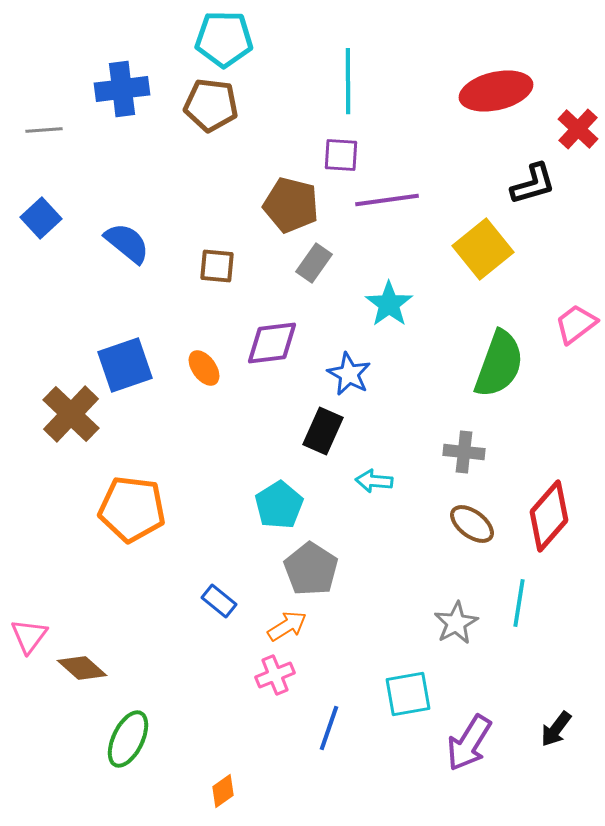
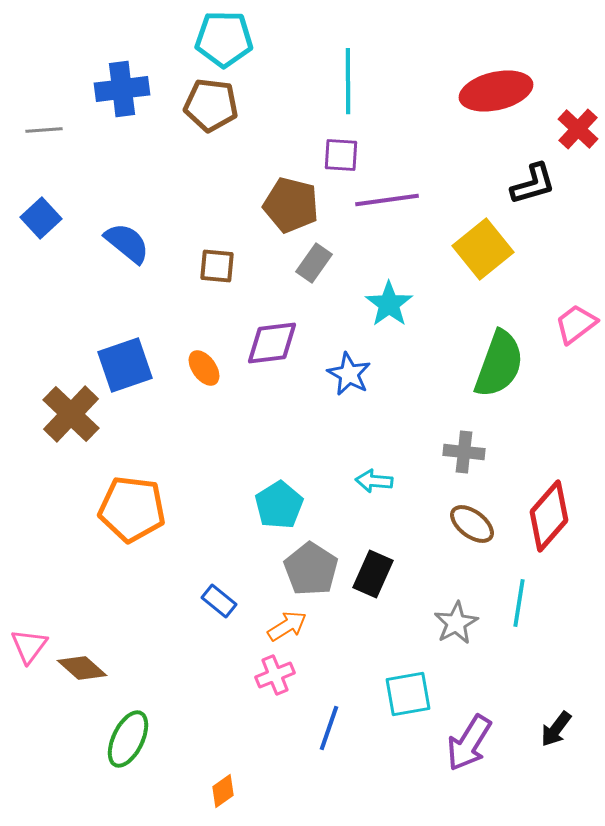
black rectangle at (323, 431): moved 50 px right, 143 px down
pink triangle at (29, 636): moved 10 px down
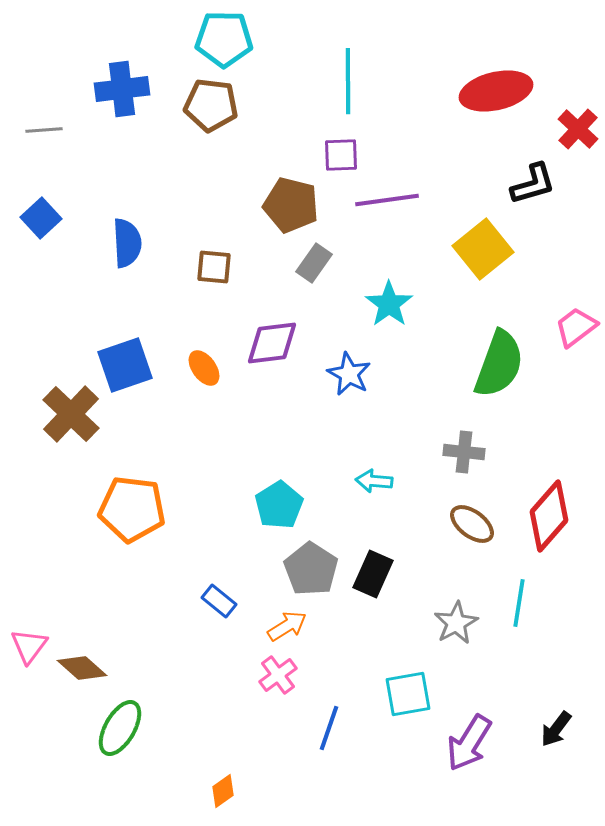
purple square at (341, 155): rotated 6 degrees counterclockwise
blue semicircle at (127, 243): rotated 48 degrees clockwise
brown square at (217, 266): moved 3 px left, 1 px down
pink trapezoid at (576, 324): moved 3 px down
pink cross at (275, 675): moved 3 px right; rotated 15 degrees counterclockwise
green ellipse at (128, 739): moved 8 px left, 11 px up; rotated 4 degrees clockwise
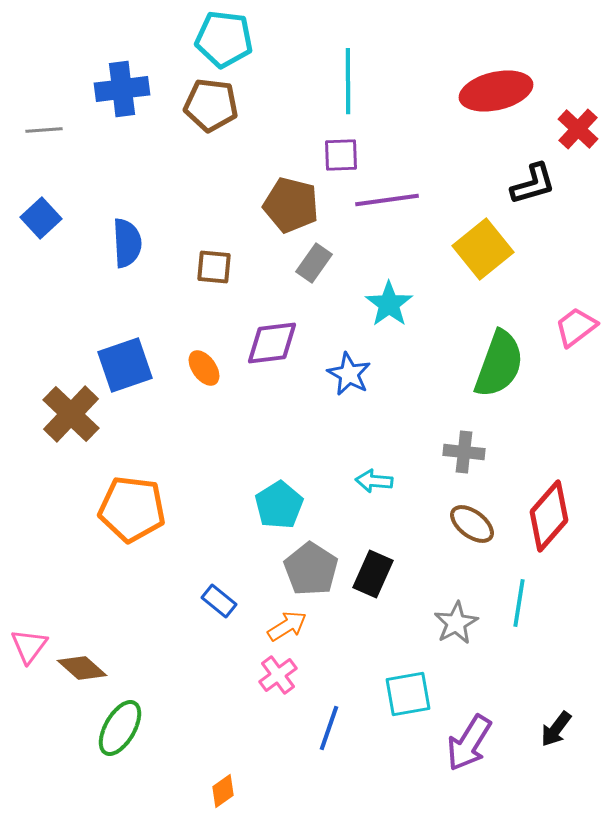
cyan pentagon at (224, 39): rotated 6 degrees clockwise
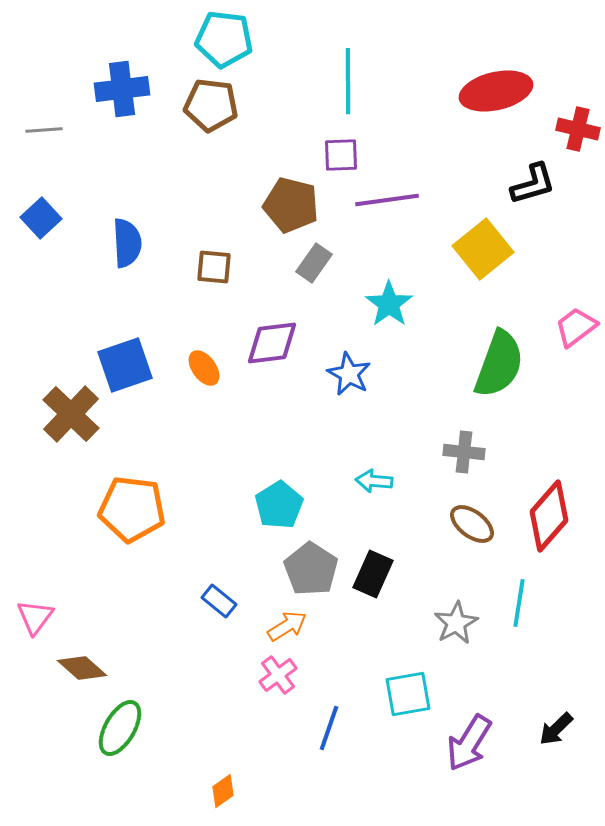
red cross at (578, 129): rotated 30 degrees counterclockwise
pink triangle at (29, 646): moved 6 px right, 29 px up
black arrow at (556, 729): rotated 9 degrees clockwise
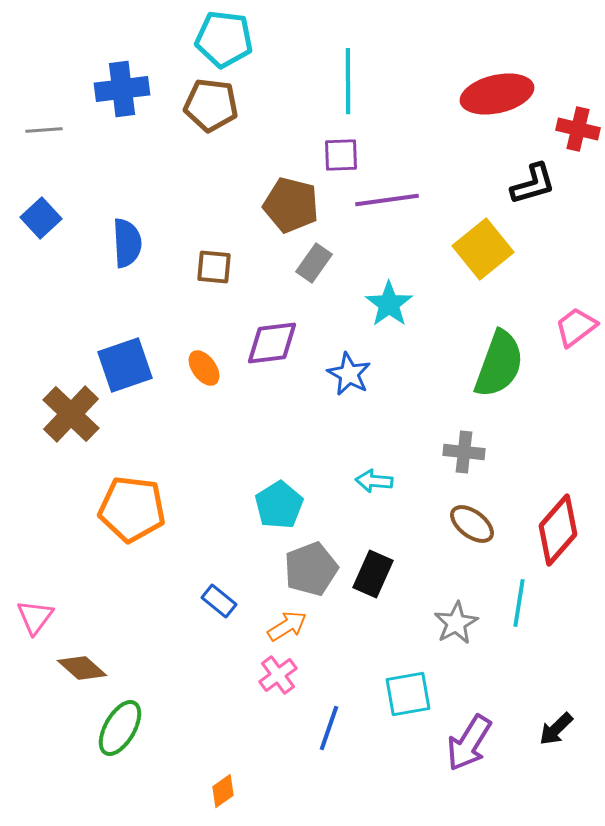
red ellipse at (496, 91): moved 1 px right, 3 px down
red diamond at (549, 516): moved 9 px right, 14 px down
gray pentagon at (311, 569): rotated 18 degrees clockwise
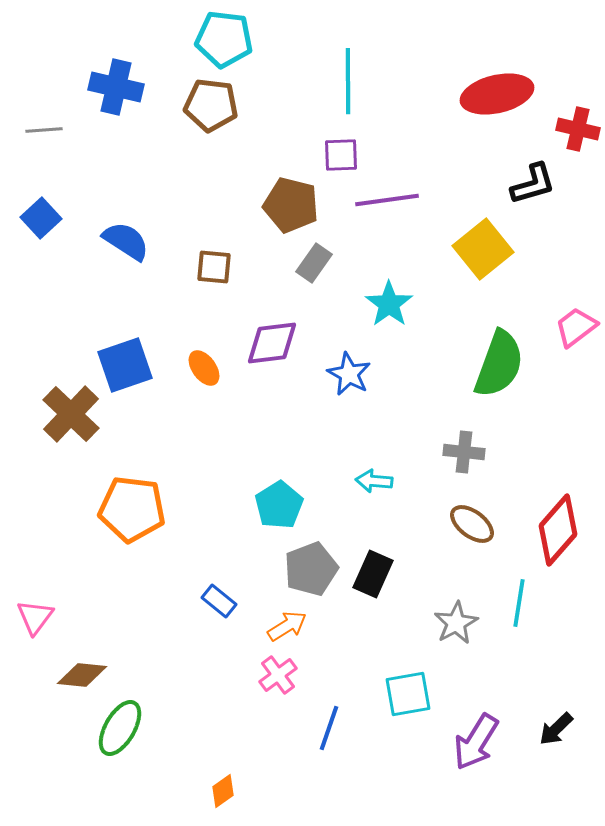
blue cross at (122, 89): moved 6 px left, 2 px up; rotated 20 degrees clockwise
blue semicircle at (127, 243): moved 1 px left, 2 px up; rotated 54 degrees counterclockwise
brown diamond at (82, 668): moved 7 px down; rotated 36 degrees counterclockwise
purple arrow at (469, 743): moved 7 px right, 1 px up
